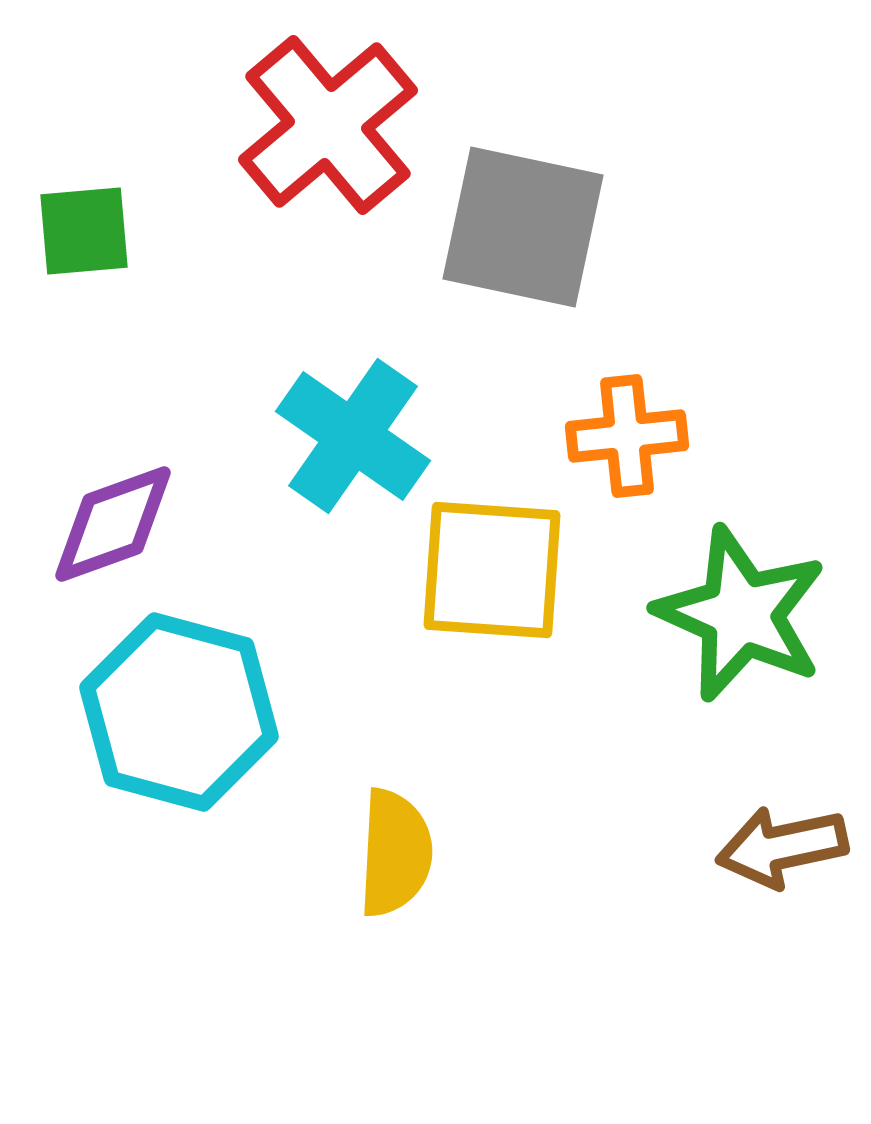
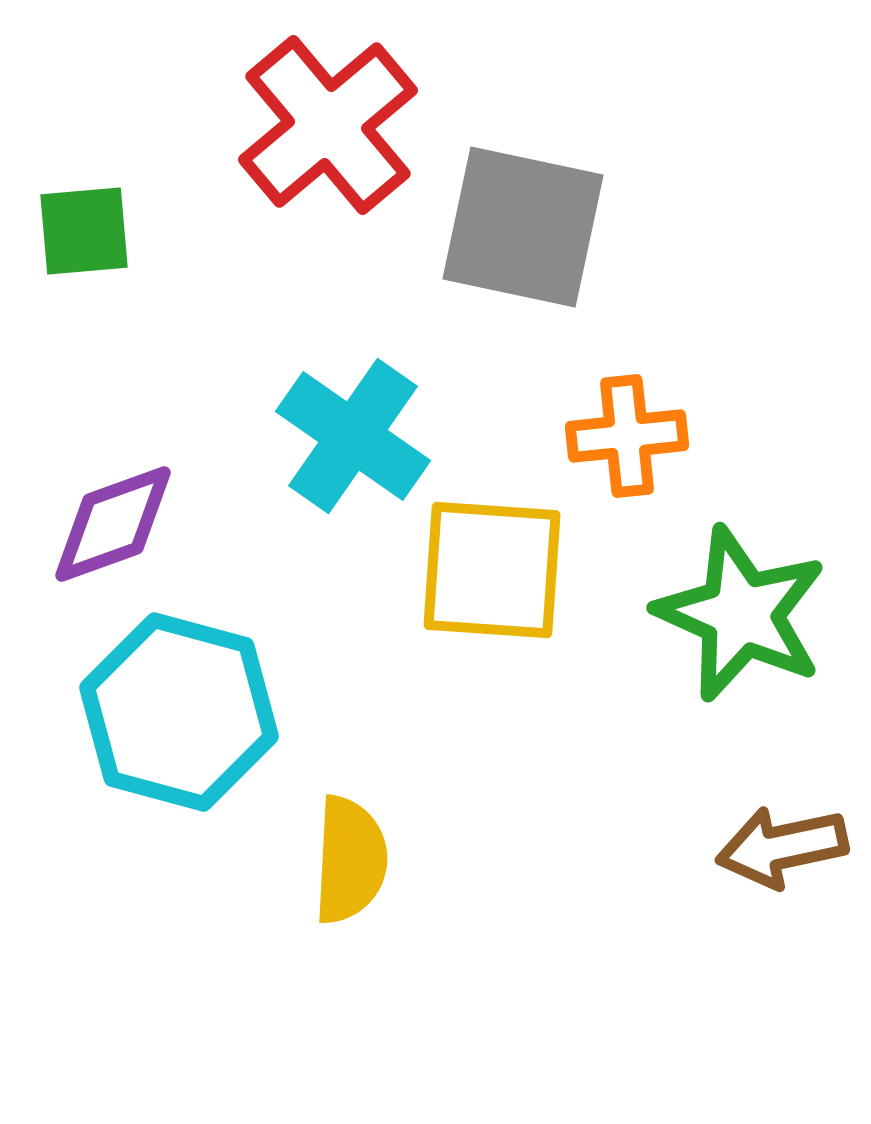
yellow semicircle: moved 45 px left, 7 px down
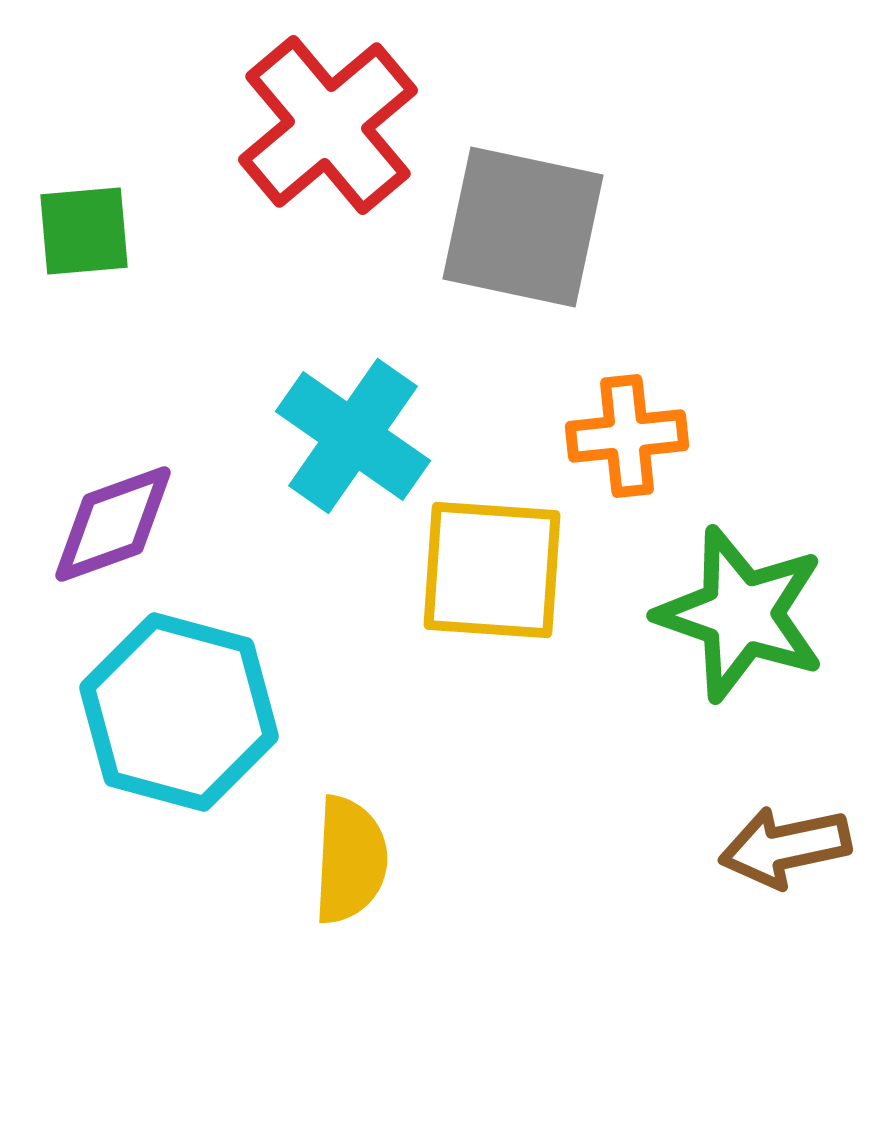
green star: rotated 5 degrees counterclockwise
brown arrow: moved 3 px right
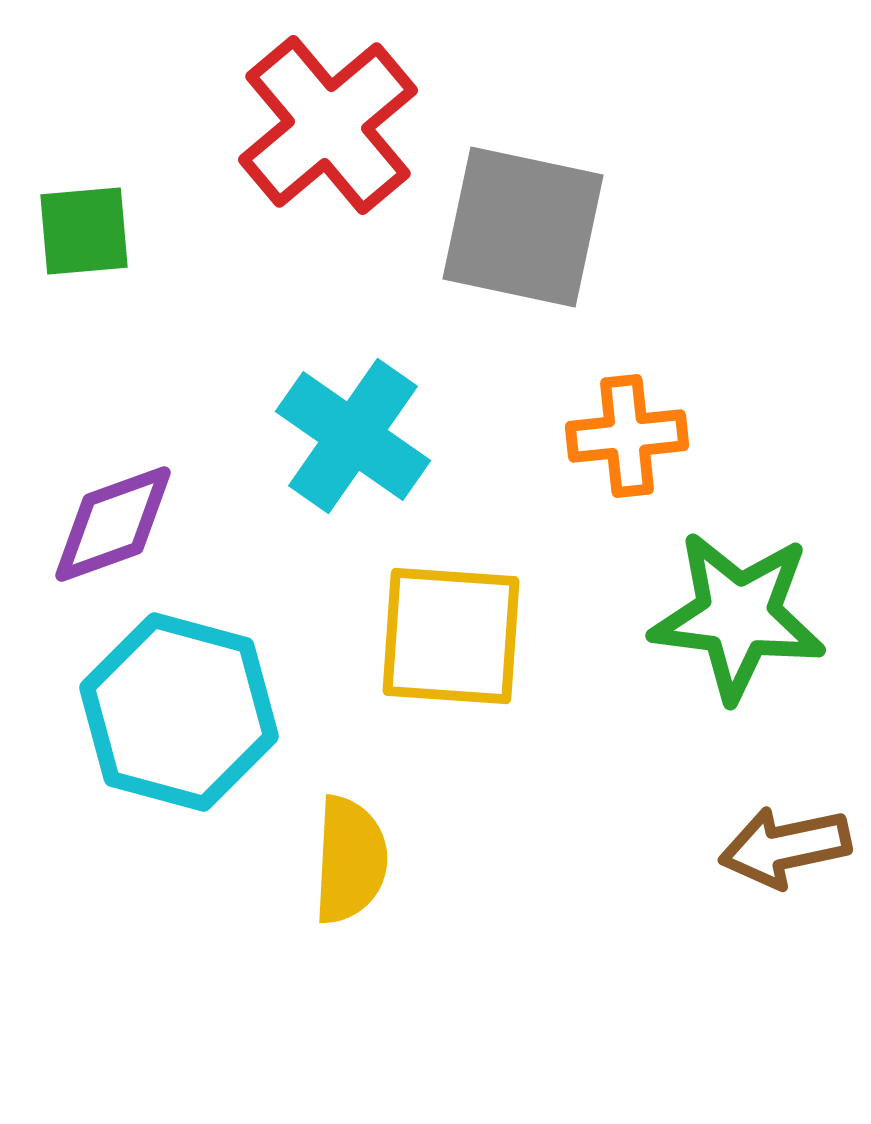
yellow square: moved 41 px left, 66 px down
green star: moved 3 px left, 2 px down; rotated 12 degrees counterclockwise
